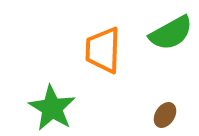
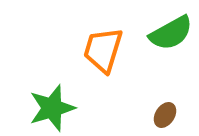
orange trapezoid: rotated 15 degrees clockwise
green star: rotated 24 degrees clockwise
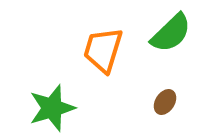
green semicircle: rotated 15 degrees counterclockwise
brown ellipse: moved 13 px up
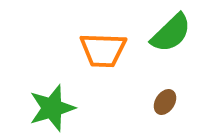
orange trapezoid: rotated 105 degrees counterclockwise
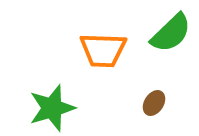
brown ellipse: moved 11 px left, 1 px down
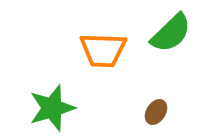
brown ellipse: moved 2 px right, 9 px down
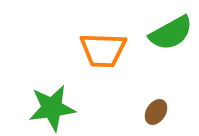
green semicircle: rotated 15 degrees clockwise
green star: rotated 9 degrees clockwise
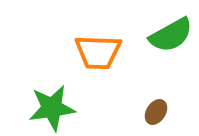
green semicircle: moved 2 px down
orange trapezoid: moved 5 px left, 2 px down
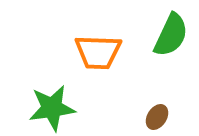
green semicircle: rotated 36 degrees counterclockwise
brown ellipse: moved 1 px right, 5 px down
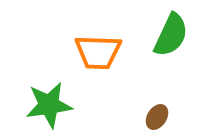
green star: moved 3 px left, 3 px up
